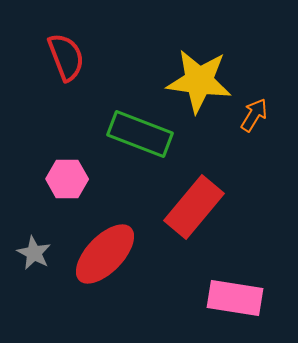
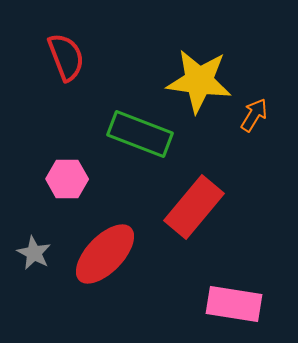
pink rectangle: moved 1 px left, 6 px down
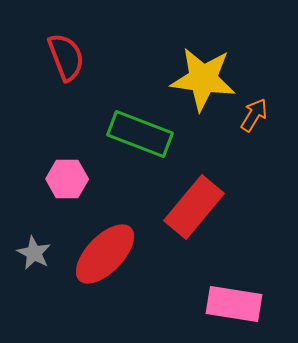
yellow star: moved 4 px right, 2 px up
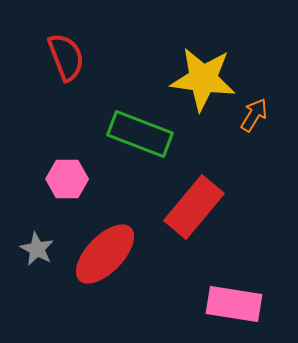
gray star: moved 3 px right, 4 px up
